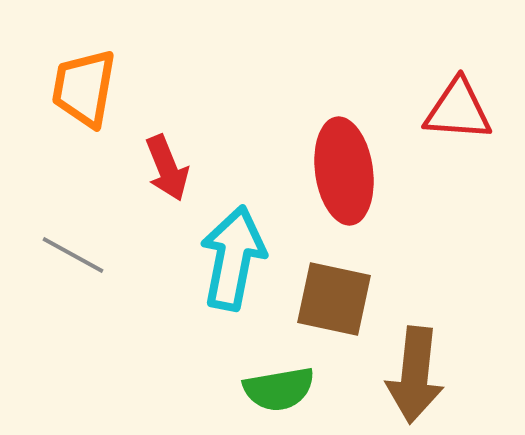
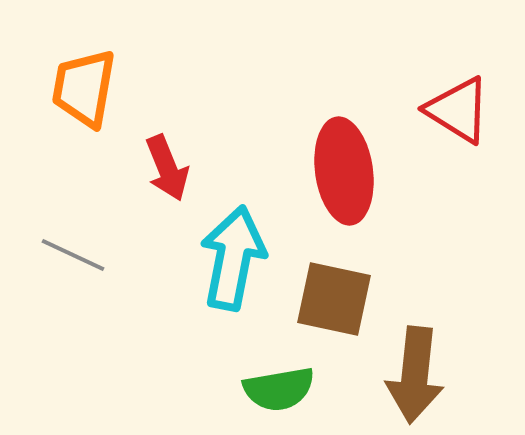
red triangle: rotated 28 degrees clockwise
gray line: rotated 4 degrees counterclockwise
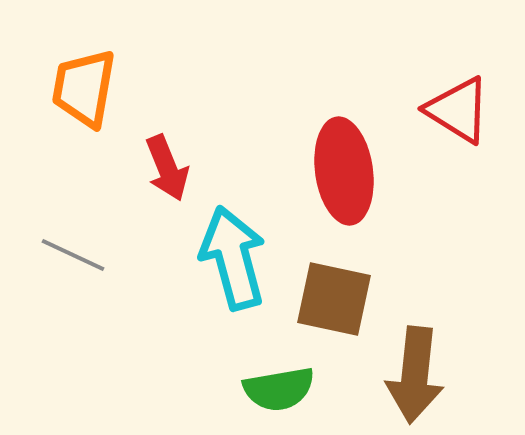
cyan arrow: rotated 26 degrees counterclockwise
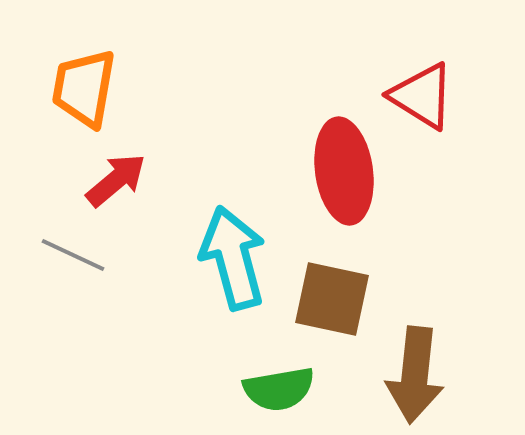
red triangle: moved 36 px left, 14 px up
red arrow: moved 51 px left, 12 px down; rotated 108 degrees counterclockwise
brown square: moved 2 px left
